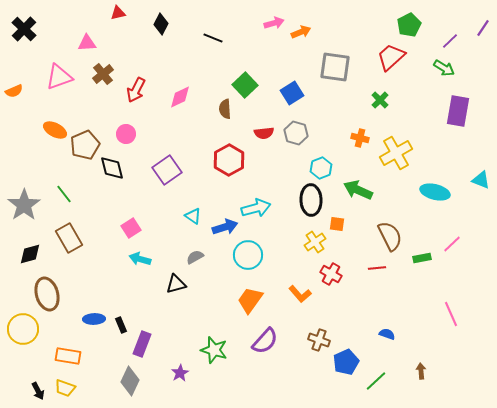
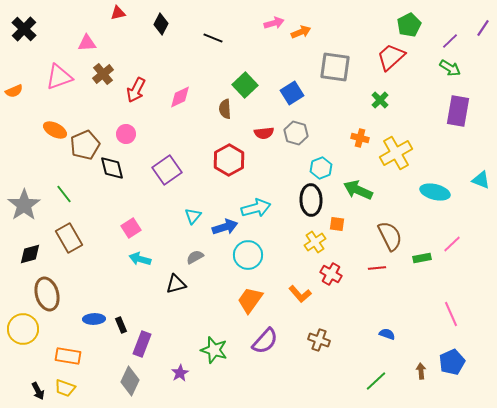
green arrow at (444, 68): moved 6 px right
cyan triangle at (193, 216): rotated 36 degrees clockwise
blue pentagon at (346, 362): moved 106 px right
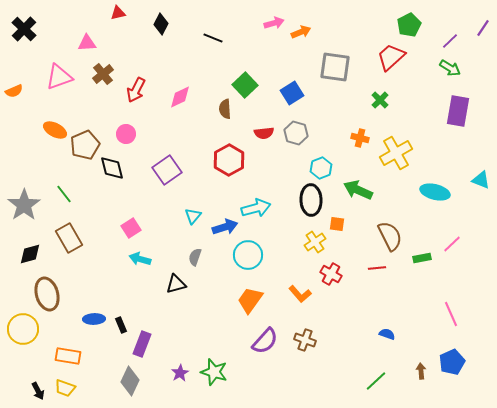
gray semicircle at (195, 257): rotated 42 degrees counterclockwise
brown cross at (319, 340): moved 14 px left
green star at (214, 350): moved 22 px down
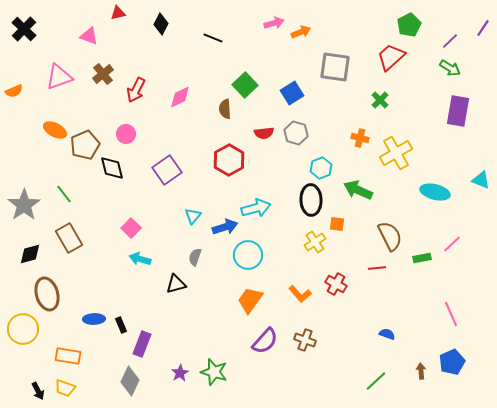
pink triangle at (87, 43): moved 2 px right, 7 px up; rotated 24 degrees clockwise
pink square at (131, 228): rotated 12 degrees counterclockwise
red cross at (331, 274): moved 5 px right, 10 px down
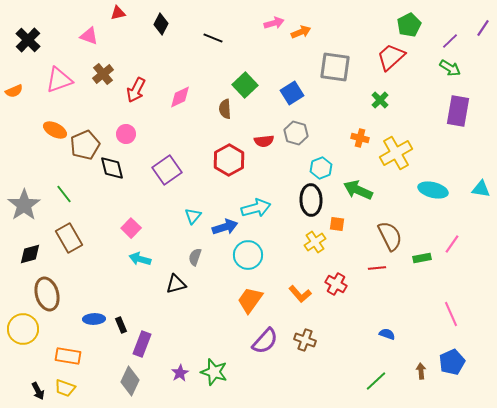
black cross at (24, 29): moved 4 px right, 11 px down
pink triangle at (59, 77): moved 3 px down
red semicircle at (264, 133): moved 8 px down
cyan triangle at (481, 180): moved 9 px down; rotated 12 degrees counterclockwise
cyan ellipse at (435, 192): moved 2 px left, 2 px up
pink line at (452, 244): rotated 12 degrees counterclockwise
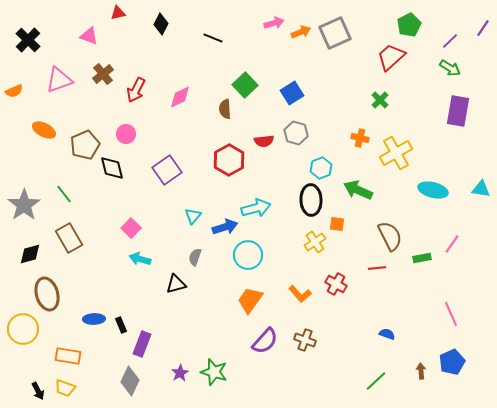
gray square at (335, 67): moved 34 px up; rotated 32 degrees counterclockwise
orange ellipse at (55, 130): moved 11 px left
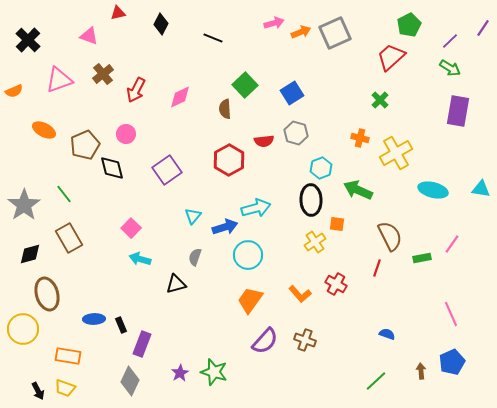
red line at (377, 268): rotated 66 degrees counterclockwise
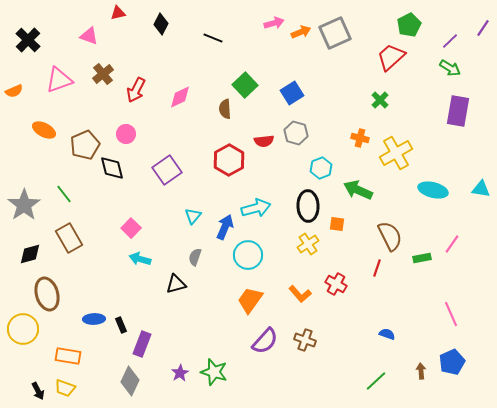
black ellipse at (311, 200): moved 3 px left, 6 px down
blue arrow at (225, 227): rotated 50 degrees counterclockwise
yellow cross at (315, 242): moved 7 px left, 2 px down
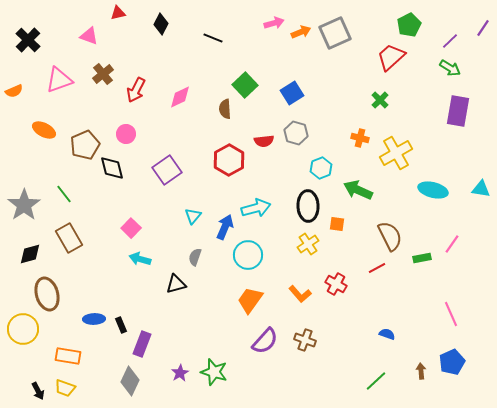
red line at (377, 268): rotated 42 degrees clockwise
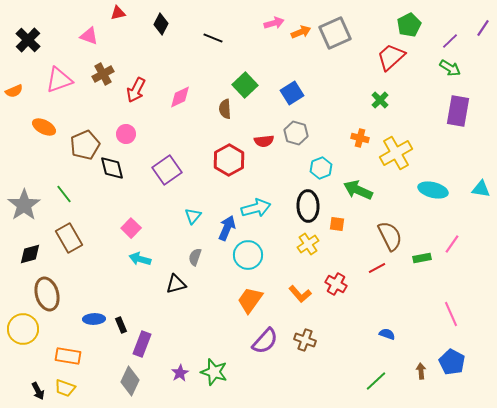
brown cross at (103, 74): rotated 10 degrees clockwise
orange ellipse at (44, 130): moved 3 px up
blue arrow at (225, 227): moved 2 px right, 1 px down
blue pentagon at (452, 362): rotated 20 degrees counterclockwise
